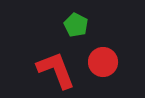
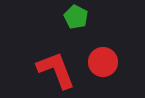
green pentagon: moved 8 px up
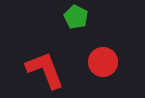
red L-shape: moved 11 px left
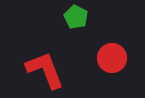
red circle: moved 9 px right, 4 px up
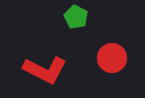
red L-shape: rotated 138 degrees clockwise
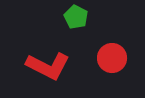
red L-shape: moved 3 px right, 4 px up
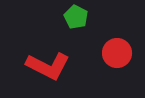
red circle: moved 5 px right, 5 px up
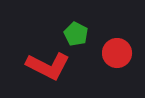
green pentagon: moved 17 px down
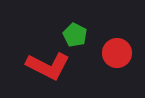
green pentagon: moved 1 px left, 1 px down
